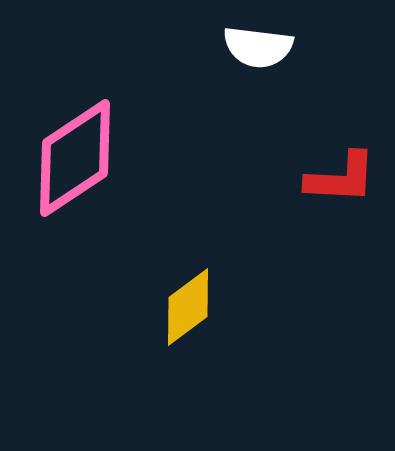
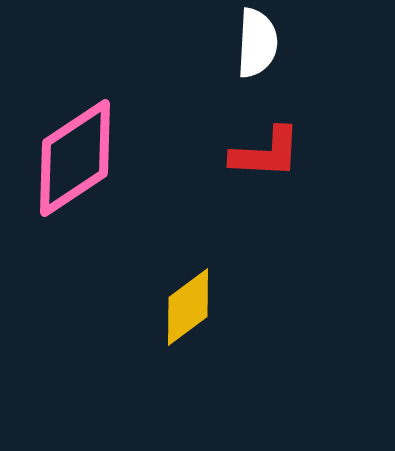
white semicircle: moved 1 px left, 4 px up; rotated 94 degrees counterclockwise
red L-shape: moved 75 px left, 25 px up
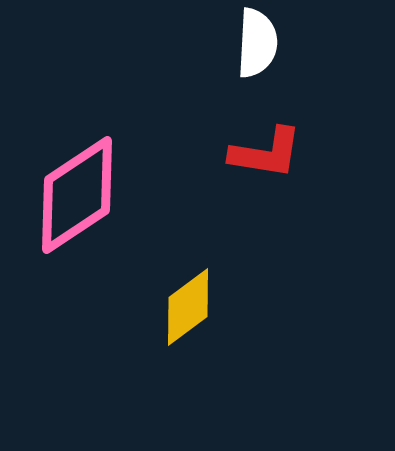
red L-shape: rotated 6 degrees clockwise
pink diamond: moved 2 px right, 37 px down
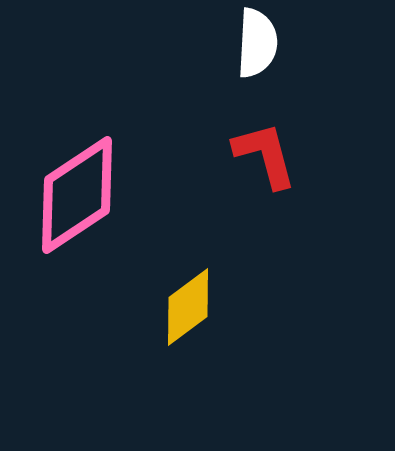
red L-shape: moved 1 px left, 2 px down; rotated 114 degrees counterclockwise
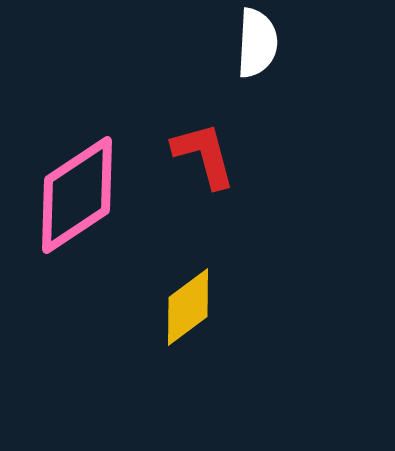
red L-shape: moved 61 px left
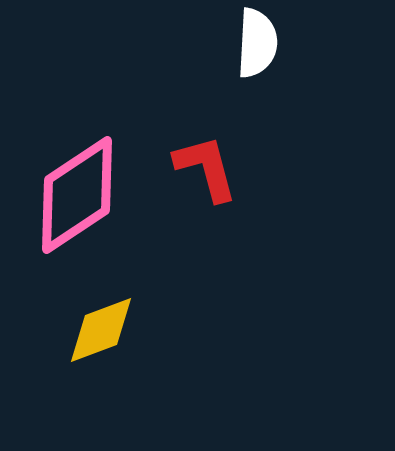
red L-shape: moved 2 px right, 13 px down
yellow diamond: moved 87 px left, 23 px down; rotated 16 degrees clockwise
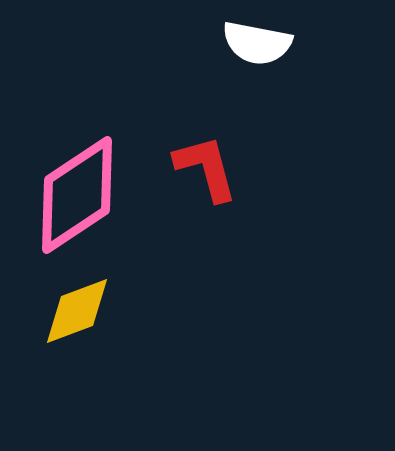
white semicircle: rotated 98 degrees clockwise
yellow diamond: moved 24 px left, 19 px up
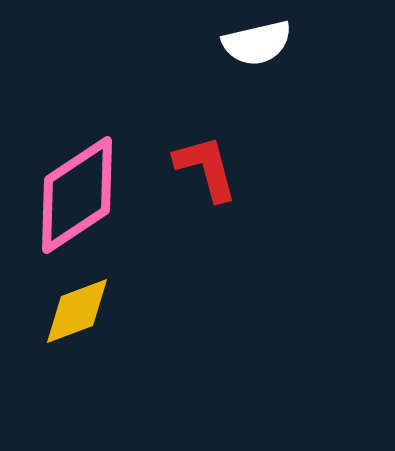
white semicircle: rotated 24 degrees counterclockwise
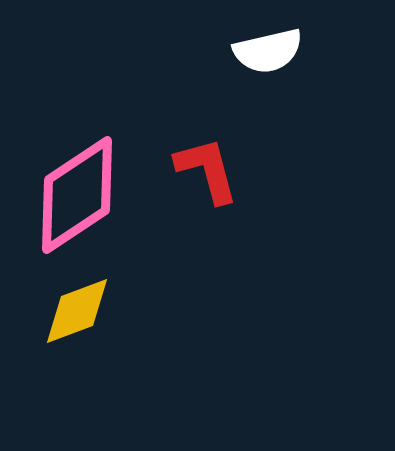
white semicircle: moved 11 px right, 8 px down
red L-shape: moved 1 px right, 2 px down
